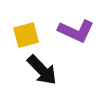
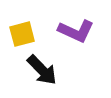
yellow square: moved 4 px left, 1 px up
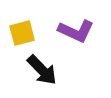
yellow square: moved 1 px up
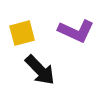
black arrow: moved 2 px left
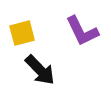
purple L-shape: moved 6 px right; rotated 39 degrees clockwise
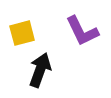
black arrow: rotated 116 degrees counterclockwise
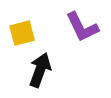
purple L-shape: moved 4 px up
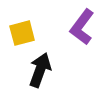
purple L-shape: rotated 63 degrees clockwise
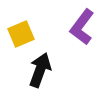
yellow square: moved 1 px left, 1 px down; rotated 8 degrees counterclockwise
